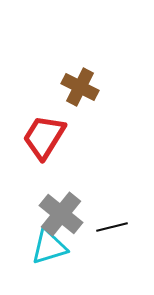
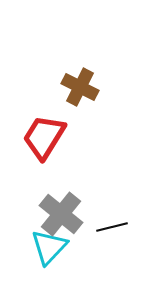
cyan triangle: rotated 30 degrees counterclockwise
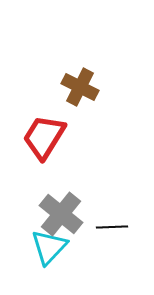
black line: rotated 12 degrees clockwise
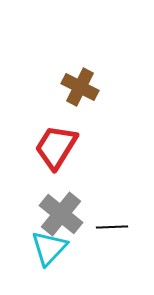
red trapezoid: moved 12 px right, 10 px down
cyan triangle: moved 1 px down
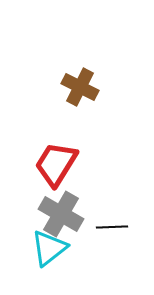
red trapezoid: moved 17 px down
gray cross: rotated 9 degrees counterclockwise
cyan triangle: rotated 9 degrees clockwise
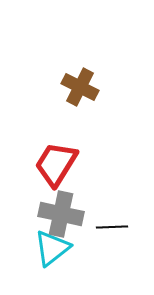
gray cross: rotated 18 degrees counterclockwise
cyan triangle: moved 3 px right
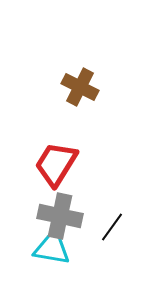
gray cross: moved 1 px left, 2 px down
black line: rotated 52 degrees counterclockwise
cyan triangle: rotated 48 degrees clockwise
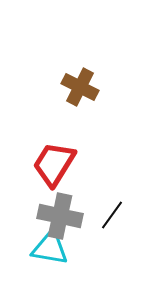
red trapezoid: moved 2 px left
black line: moved 12 px up
cyan triangle: moved 2 px left
